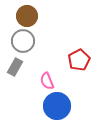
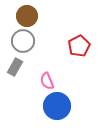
red pentagon: moved 14 px up
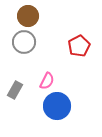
brown circle: moved 1 px right
gray circle: moved 1 px right, 1 px down
gray rectangle: moved 23 px down
pink semicircle: rotated 132 degrees counterclockwise
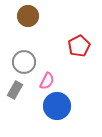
gray circle: moved 20 px down
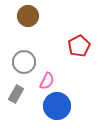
gray rectangle: moved 1 px right, 4 px down
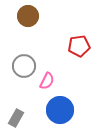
red pentagon: rotated 20 degrees clockwise
gray circle: moved 4 px down
gray rectangle: moved 24 px down
blue circle: moved 3 px right, 4 px down
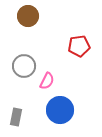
gray rectangle: moved 1 px up; rotated 18 degrees counterclockwise
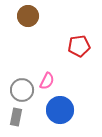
gray circle: moved 2 px left, 24 px down
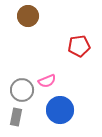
pink semicircle: rotated 42 degrees clockwise
